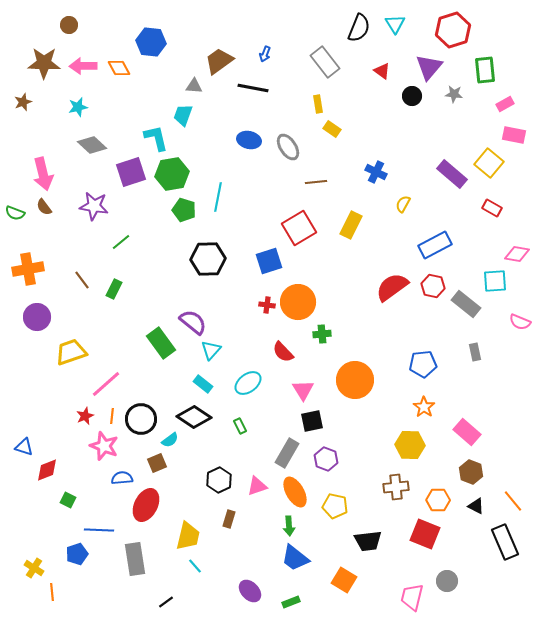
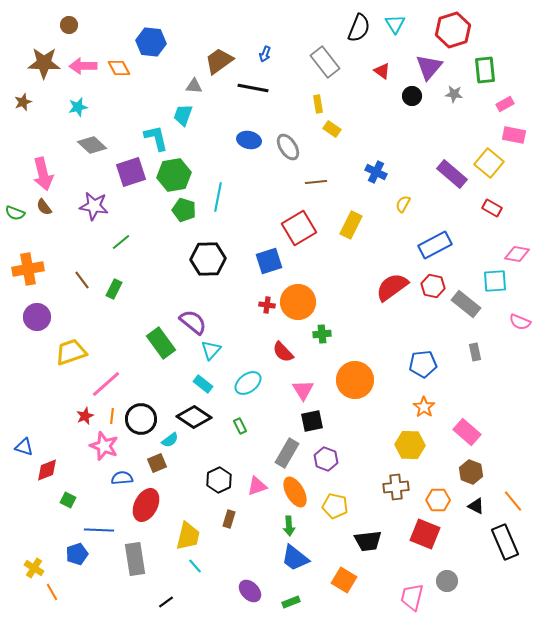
green hexagon at (172, 174): moved 2 px right, 1 px down
orange line at (52, 592): rotated 24 degrees counterclockwise
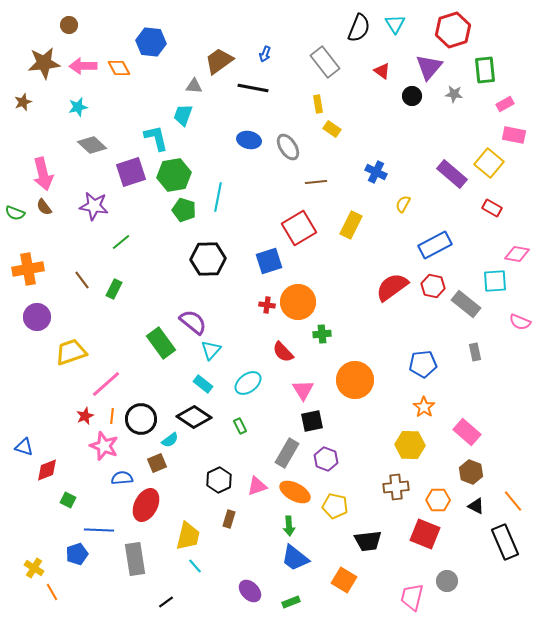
brown star at (44, 63): rotated 8 degrees counterclockwise
orange ellipse at (295, 492): rotated 32 degrees counterclockwise
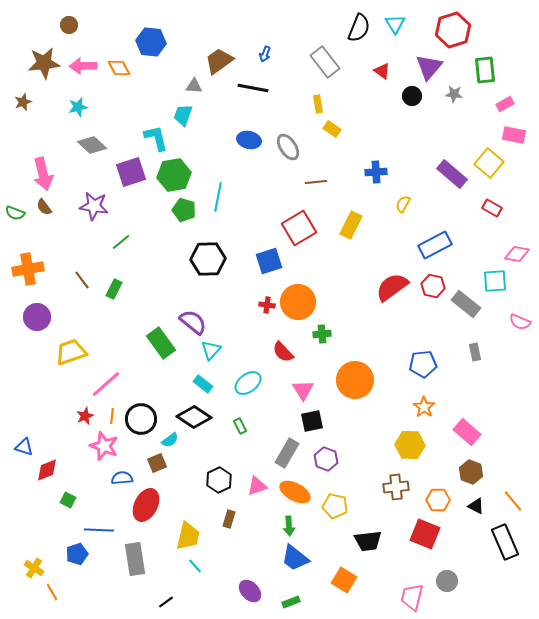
blue cross at (376, 172): rotated 30 degrees counterclockwise
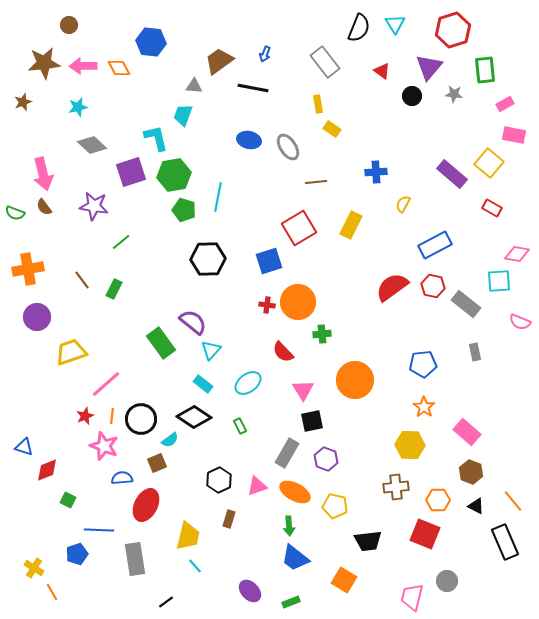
cyan square at (495, 281): moved 4 px right
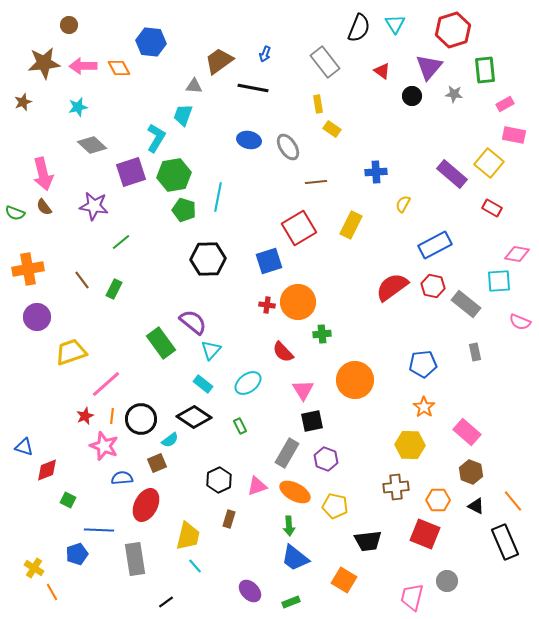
cyan L-shape at (156, 138): rotated 44 degrees clockwise
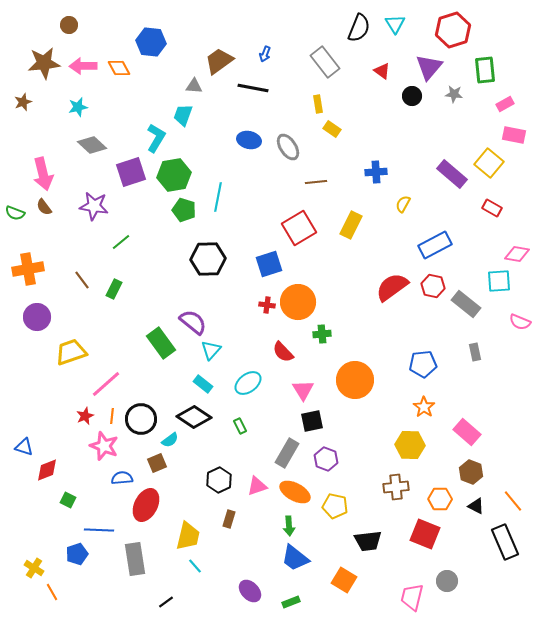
blue square at (269, 261): moved 3 px down
orange hexagon at (438, 500): moved 2 px right, 1 px up
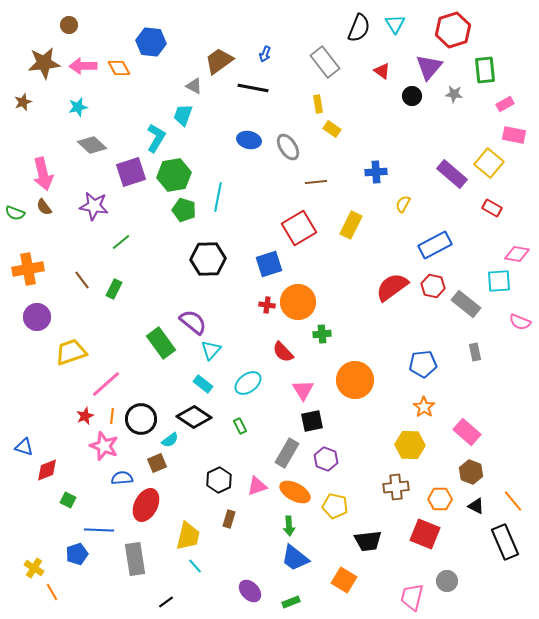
gray triangle at (194, 86): rotated 24 degrees clockwise
